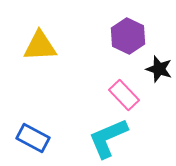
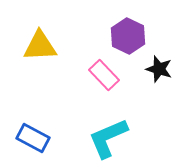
pink rectangle: moved 20 px left, 20 px up
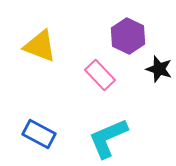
yellow triangle: rotated 24 degrees clockwise
pink rectangle: moved 4 px left
blue rectangle: moved 6 px right, 4 px up
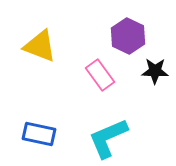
black star: moved 4 px left, 2 px down; rotated 16 degrees counterclockwise
pink rectangle: rotated 8 degrees clockwise
blue rectangle: rotated 16 degrees counterclockwise
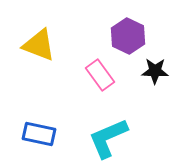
yellow triangle: moved 1 px left, 1 px up
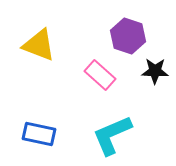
purple hexagon: rotated 8 degrees counterclockwise
pink rectangle: rotated 12 degrees counterclockwise
cyan L-shape: moved 4 px right, 3 px up
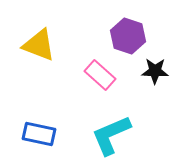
cyan L-shape: moved 1 px left
